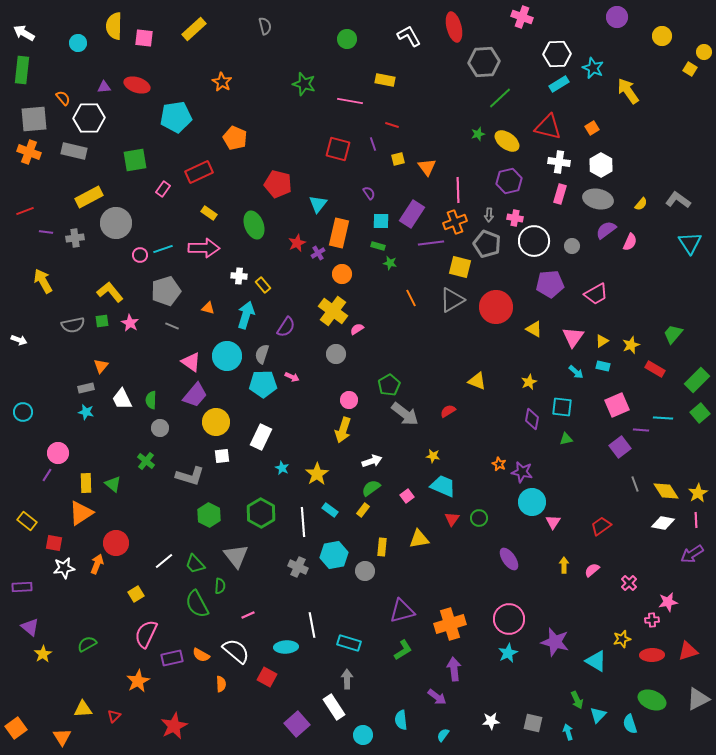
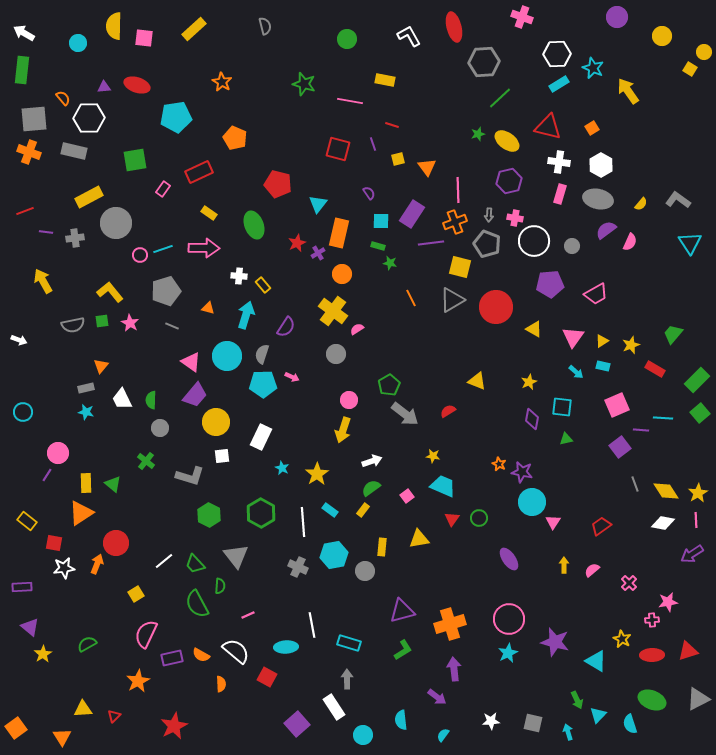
yellow star at (622, 639): rotated 30 degrees counterclockwise
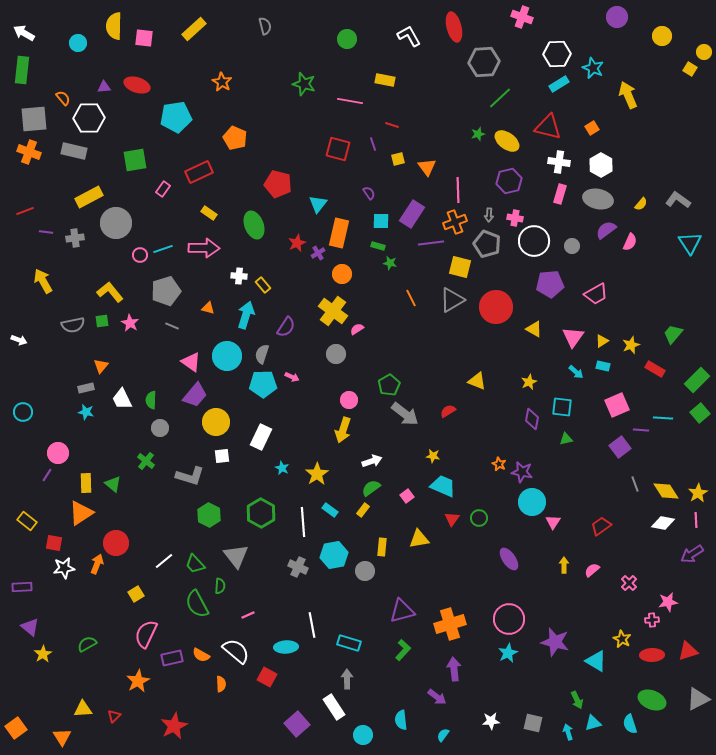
yellow arrow at (628, 91): moved 4 px down; rotated 12 degrees clockwise
green L-shape at (403, 650): rotated 15 degrees counterclockwise
cyan triangle at (598, 715): moved 5 px left, 8 px down; rotated 30 degrees clockwise
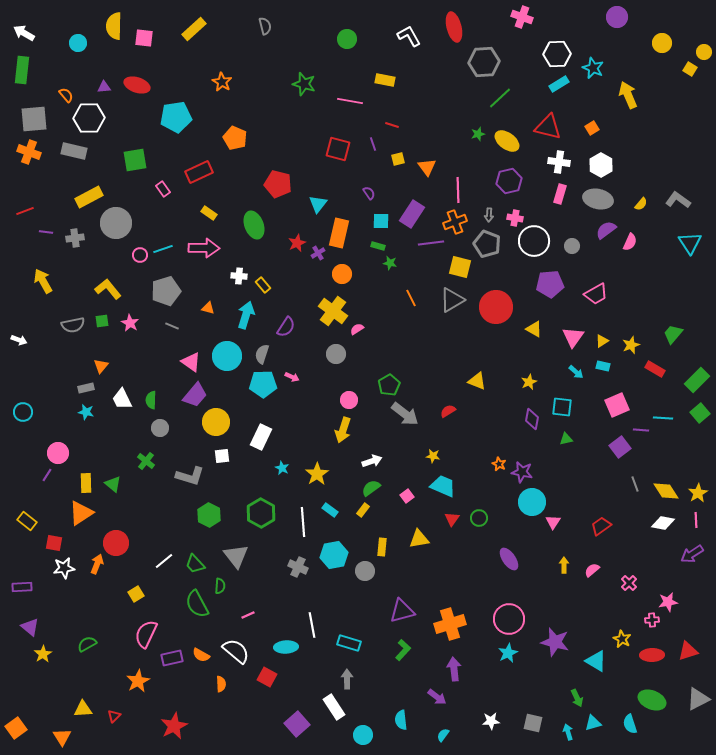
yellow circle at (662, 36): moved 7 px down
orange semicircle at (63, 98): moved 3 px right, 3 px up
pink rectangle at (163, 189): rotated 70 degrees counterclockwise
yellow L-shape at (110, 292): moved 2 px left, 3 px up
green arrow at (577, 700): moved 2 px up
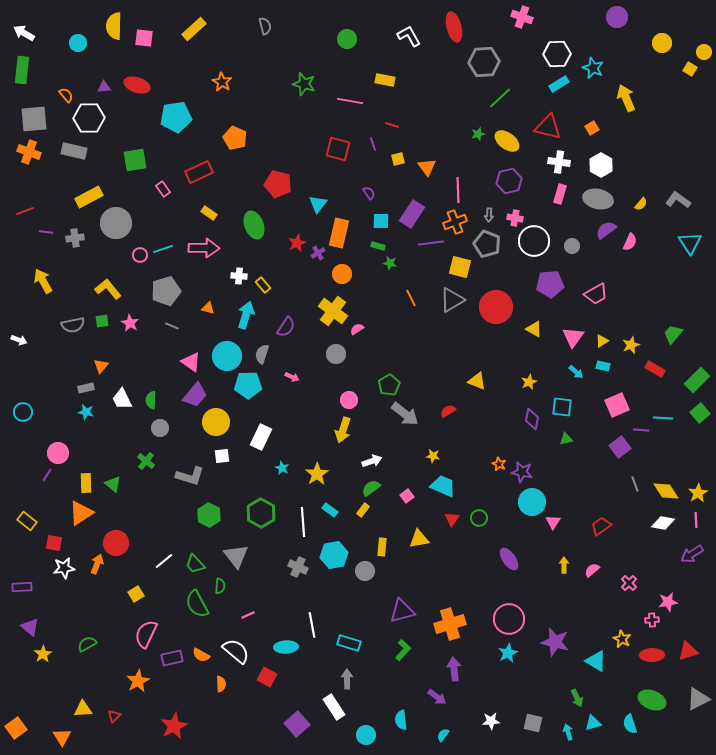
yellow arrow at (628, 95): moved 2 px left, 3 px down
cyan pentagon at (263, 384): moved 15 px left, 1 px down
cyan circle at (363, 735): moved 3 px right
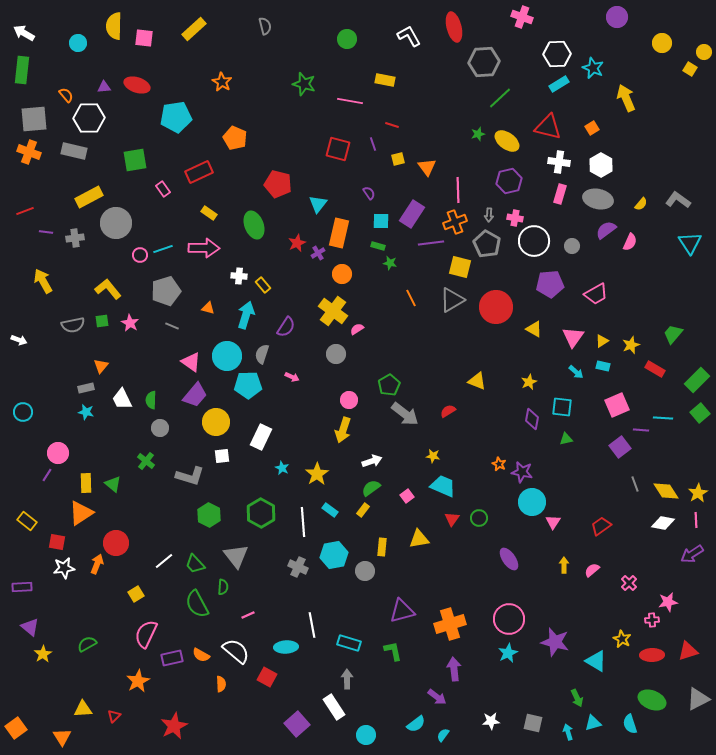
gray pentagon at (487, 244): rotated 8 degrees clockwise
red square at (54, 543): moved 3 px right, 1 px up
green semicircle at (220, 586): moved 3 px right, 1 px down
green L-shape at (403, 650): moved 10 px left, 1 px down; rotated 55 degrees counterclockwise
cyan semicircle at (401, 720): moved 15 px right, 4 px down; rotated 120 degrees counterclockwise
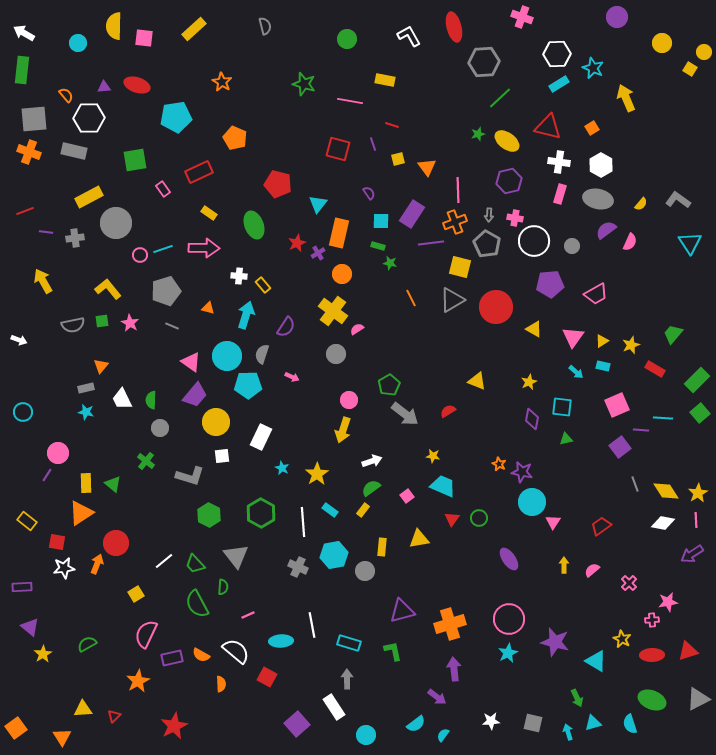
cyan ellipse at (286, 647): moved 5 px left, 6 px up
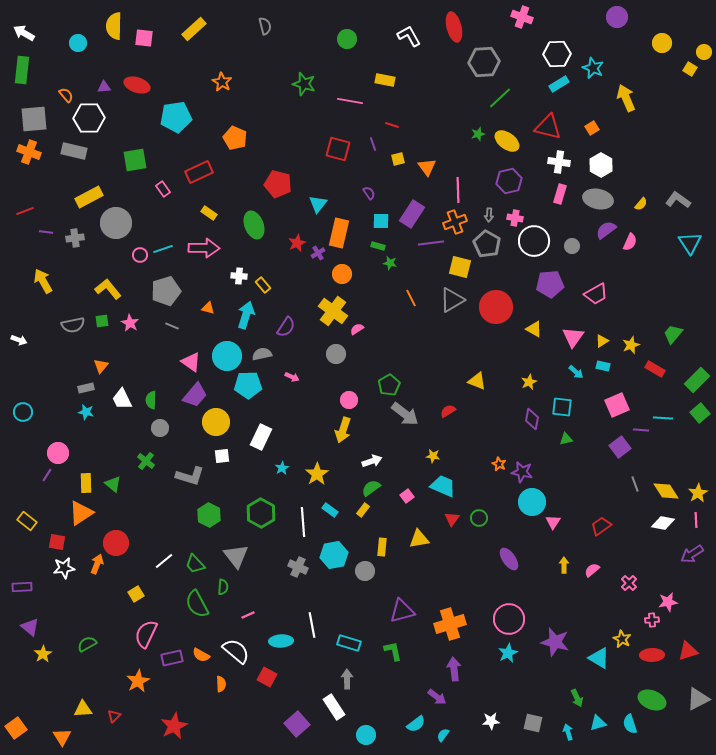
gray semicircle at (262, 354): rotated 60 degrees clockwise
cyan star at (282, 468): rotated 16 degrees clockwise
cyan triangle at (596, 661): moved 3 px right, 3 px up
cyan triangle at (593, 723): moved 5 px right
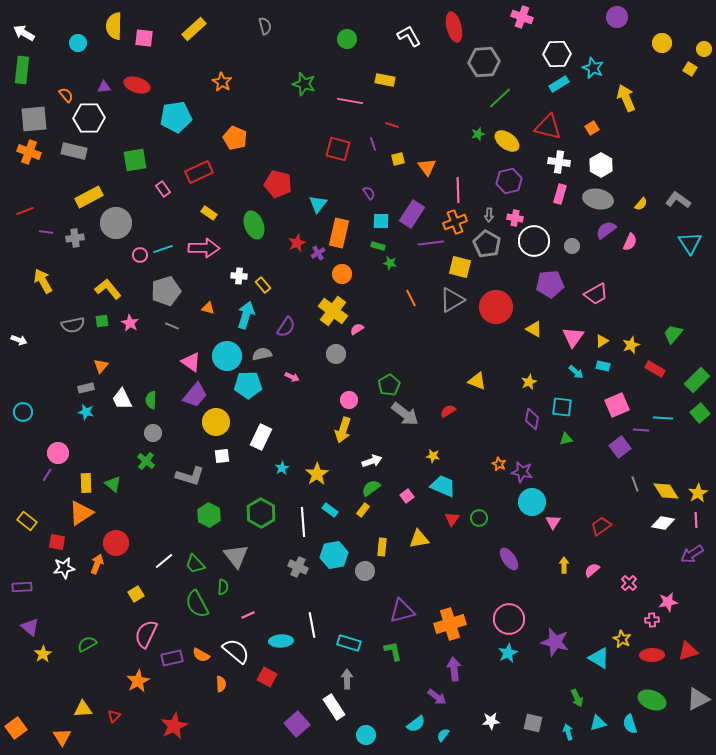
yellow circle at (704, 52): moved 3 px up
gray circle at (160, 428): moved 7 px left, 5 px down
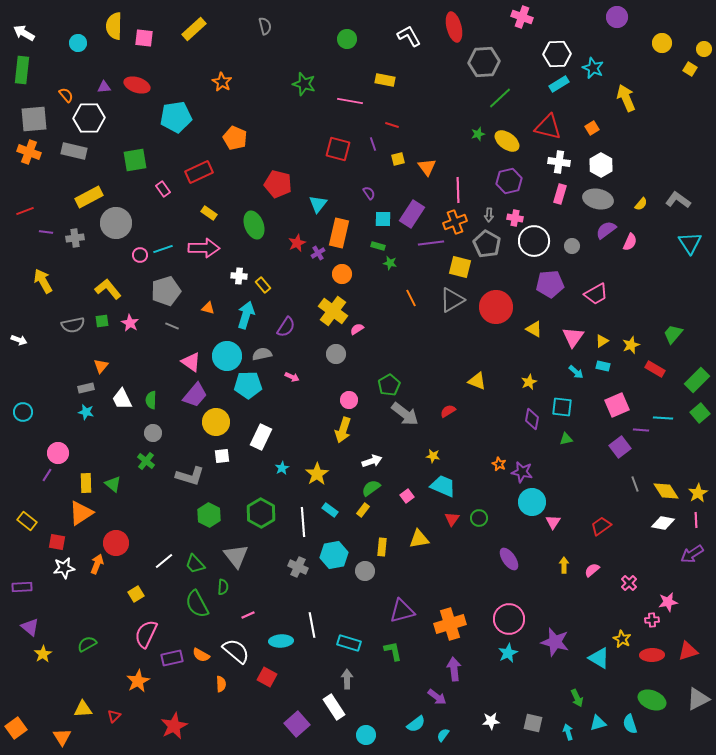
cyan square at (381, 221): moved 2 px right, 2 px up
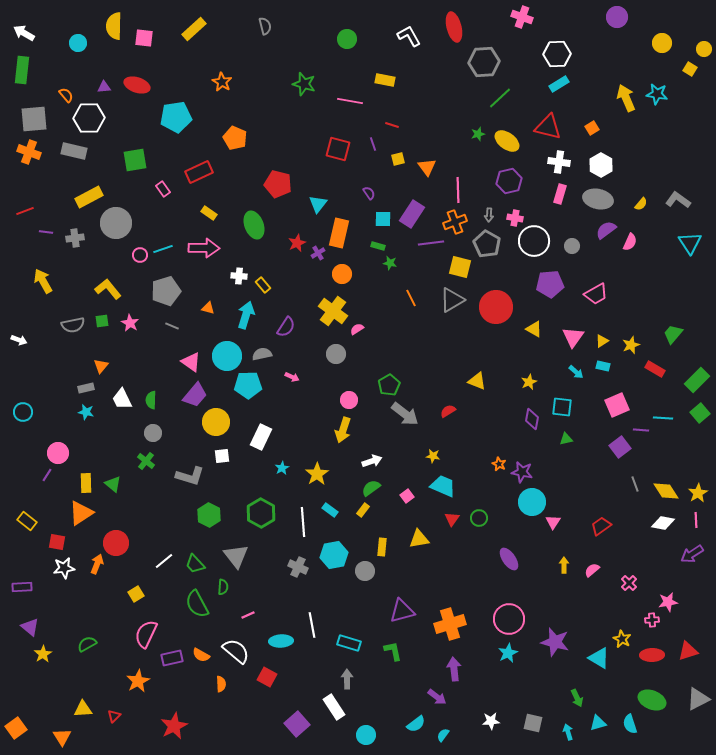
cyan star at (593, 68): moved 64 px right, 26 px down; rotated 15 degrees counterclockwise
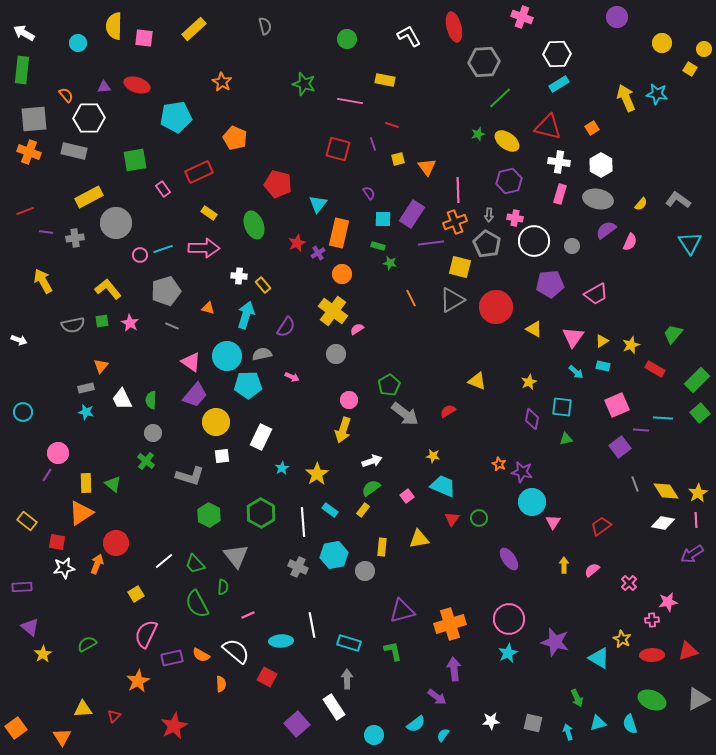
cyan circle at (366, 735): moved 8 px right
